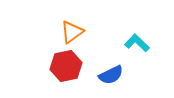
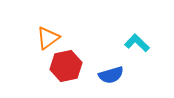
orange triangle: moved 24 px left, 6 px down
blue semicircle: rotated 10 degrees clockwise
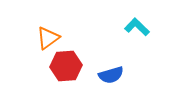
cyan L-shape: moved 16 px up
red hexagon: rotated 8 degrees clockwise
